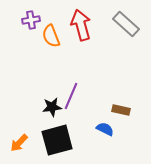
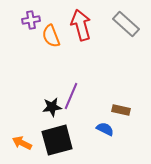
orange arrow: moved 3 px right; rotated 72 degrees clockwise
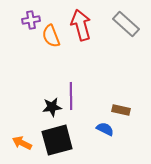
purple line: rotated 24 degrees counterclockwise
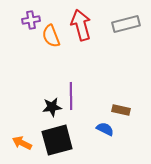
gray rectangle: rotated 56 degrees counterclockwise
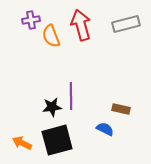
brown rectangle: moved 1 px up
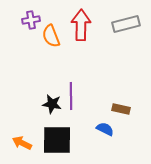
red arrow: rotated 16 degrees clockwise
black star: moved 3 px up; rotated 18 degrees clockwise
black square: rotated 16 degrees clockwise
